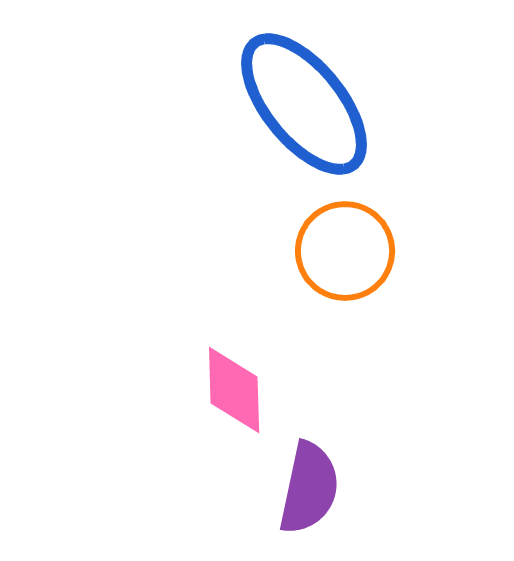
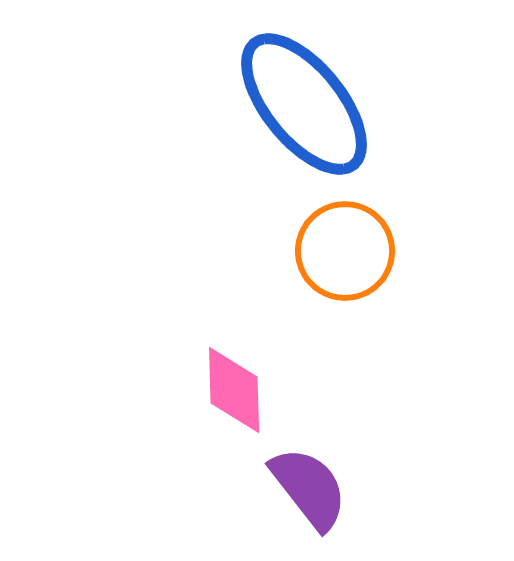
purple semicircle: rotated 50 degrees counterclockwise
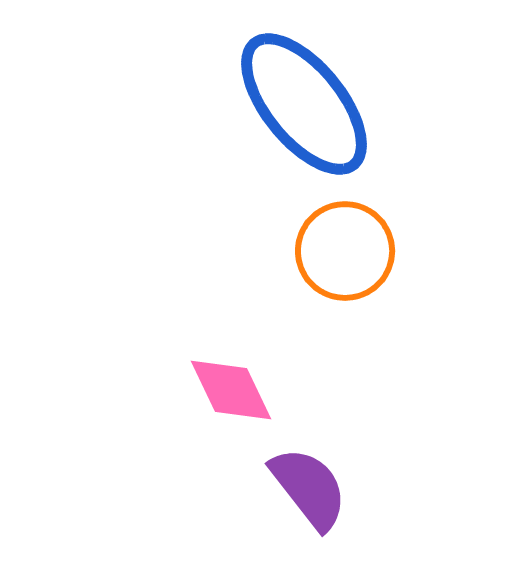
pink diamond: moved 3 px left; rotated 24 degrees counterclockwise
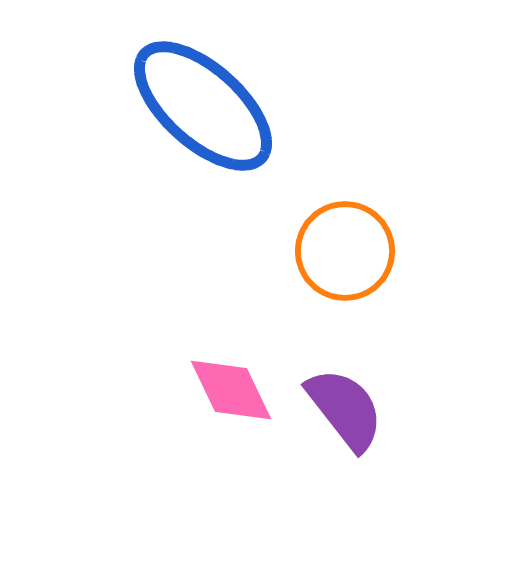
blue ellipse: moved 101 px left, 2 px down; rotated 9 degrees counterclockwise
purple semicircle: moved 36 px right, 79 px up
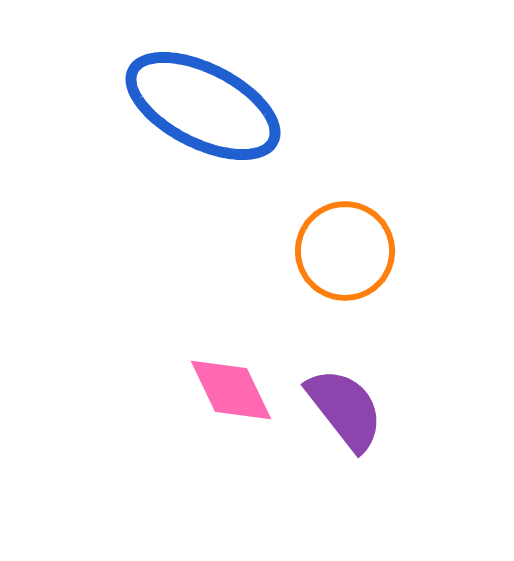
blue ellipse: rotated 15 degrees counterclockwise
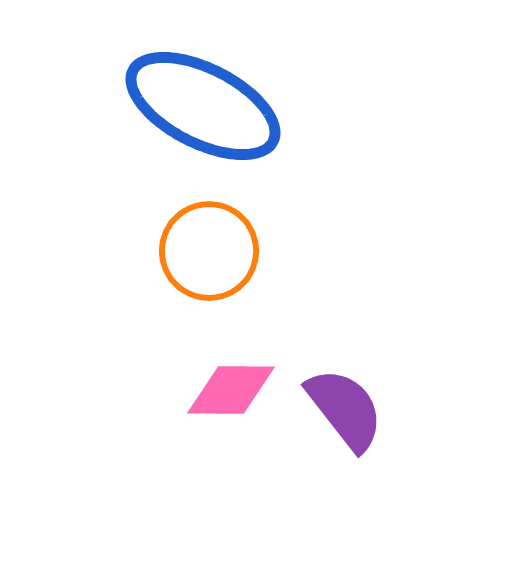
orange circle: moved 136 px left
pink diamond: rotated 64 degrees counterclockwise
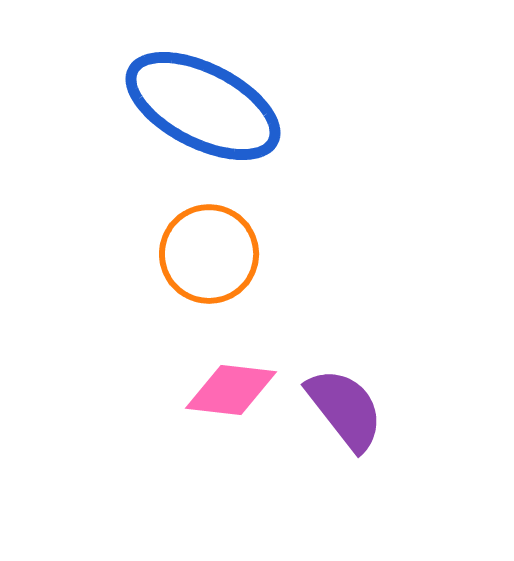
orange circle: moved 3 px down
pink diamond: rotated 6 degrees clockwise
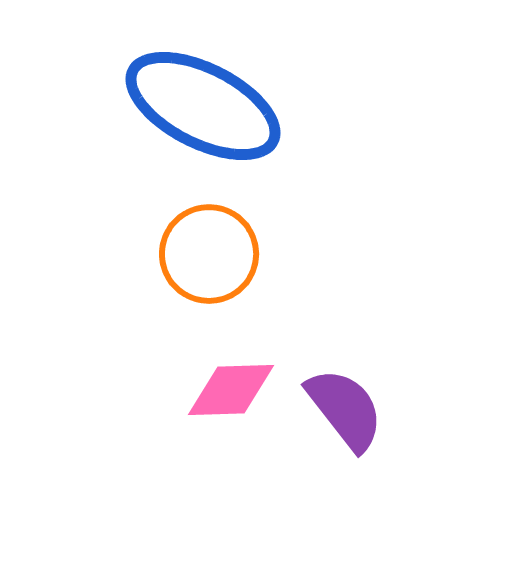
pink diamond: rotated 8 degrees counterclockwise
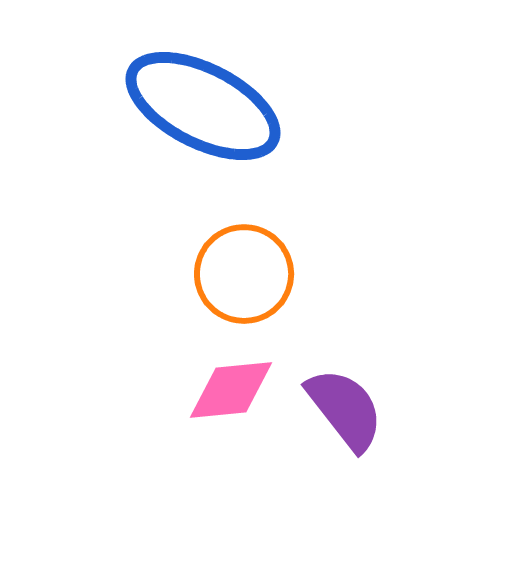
orange circle: moved 35 px right, 20 px down
pink diamond: rotated 4 degrees counterclockwise
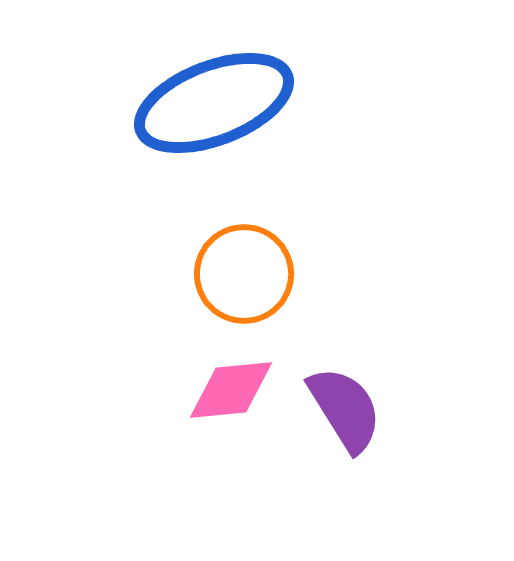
blue ellipse: moved 11 px right, 3 px up; rotated 48 degrees counterclockwise
purple semicircle: rotated 6 degrees clockwise
